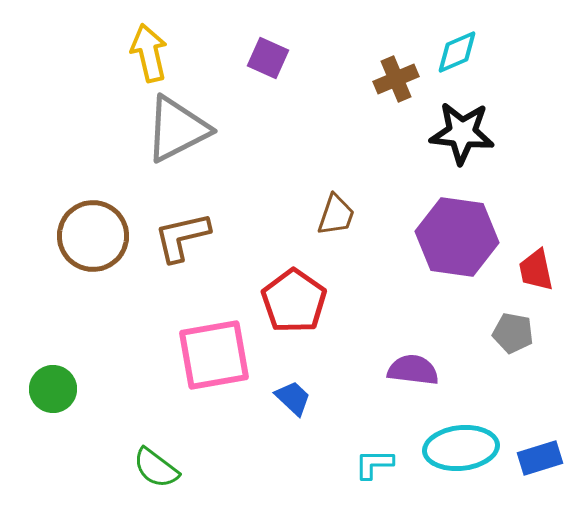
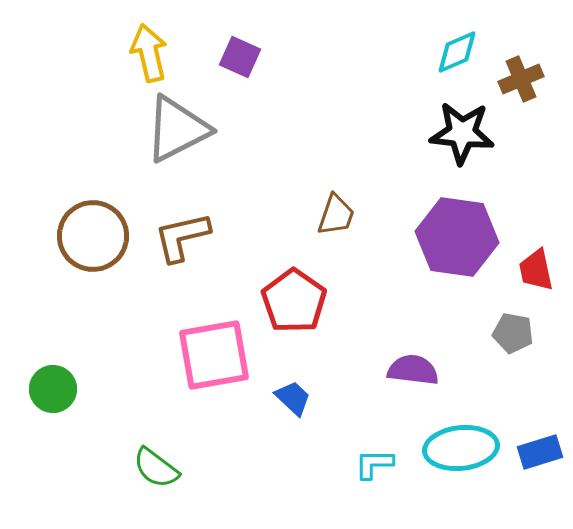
purple square: moved 28 px left, 1 px up
brown cross: moved 125 px right
blue rectangle: moved 6 px up
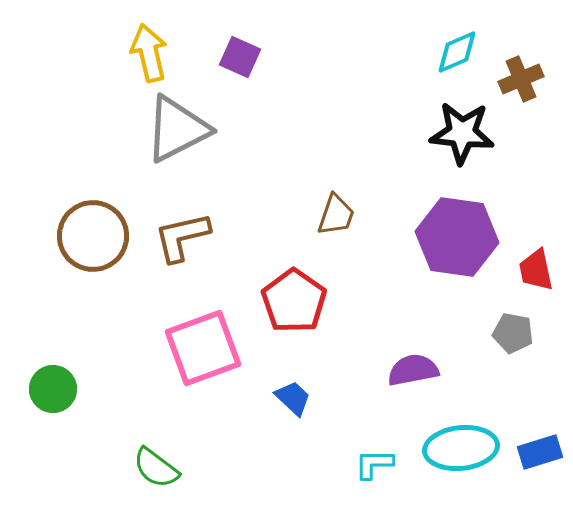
pink square: moved 11 px left, 7 px up; rotated 10 degrees counterclockwise
purple semicircle: rotated 18 degrees counterclockwise
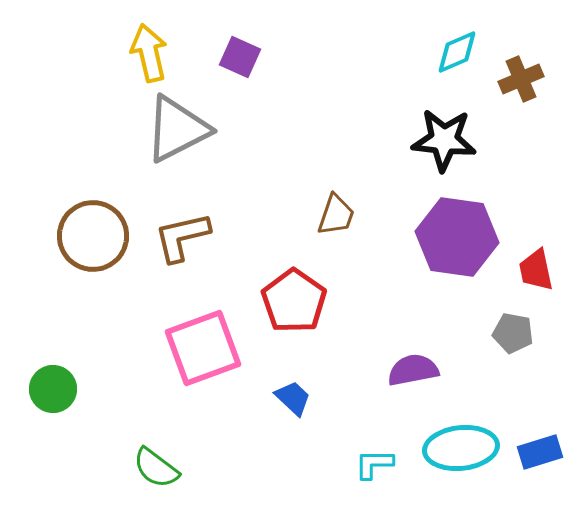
black star: moved 18 px left, 7 px down
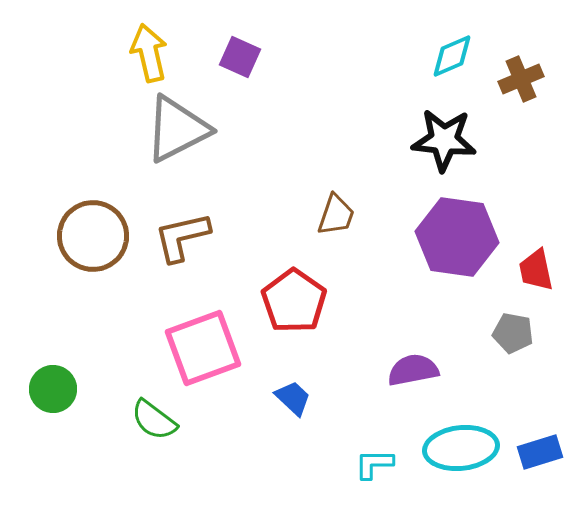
cyan diamond: moved 5 px left, 4 px down
green semicircle: moved 2 px left, 48 px up
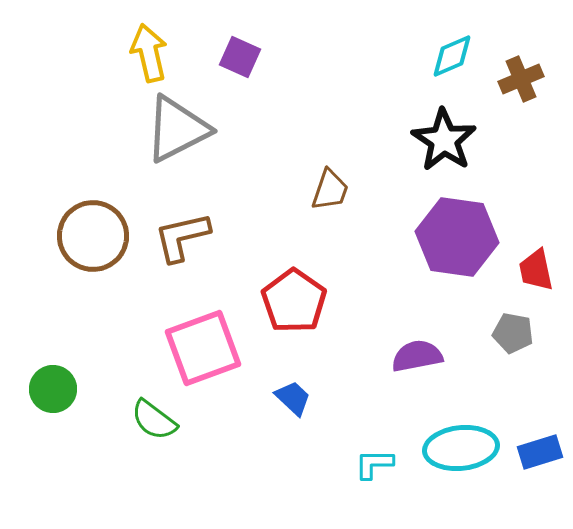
black star: rotated 28 degrees clockwise
brown trapezoid: moved 6 px left, 25 px up
purple semicircle: moved 4 px right, 14 px up
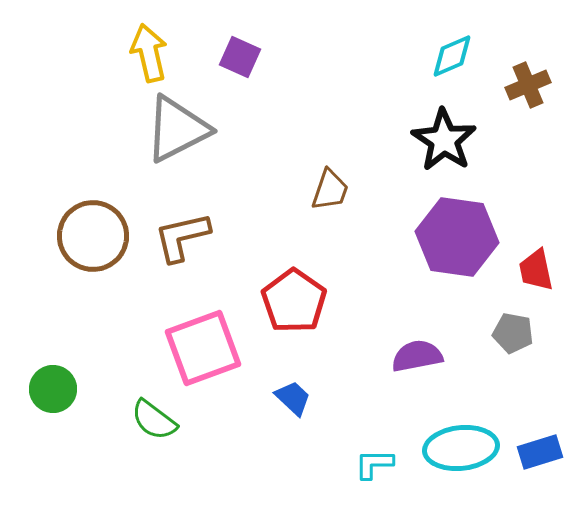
brown cross: moved 7 px right, 6 px down
